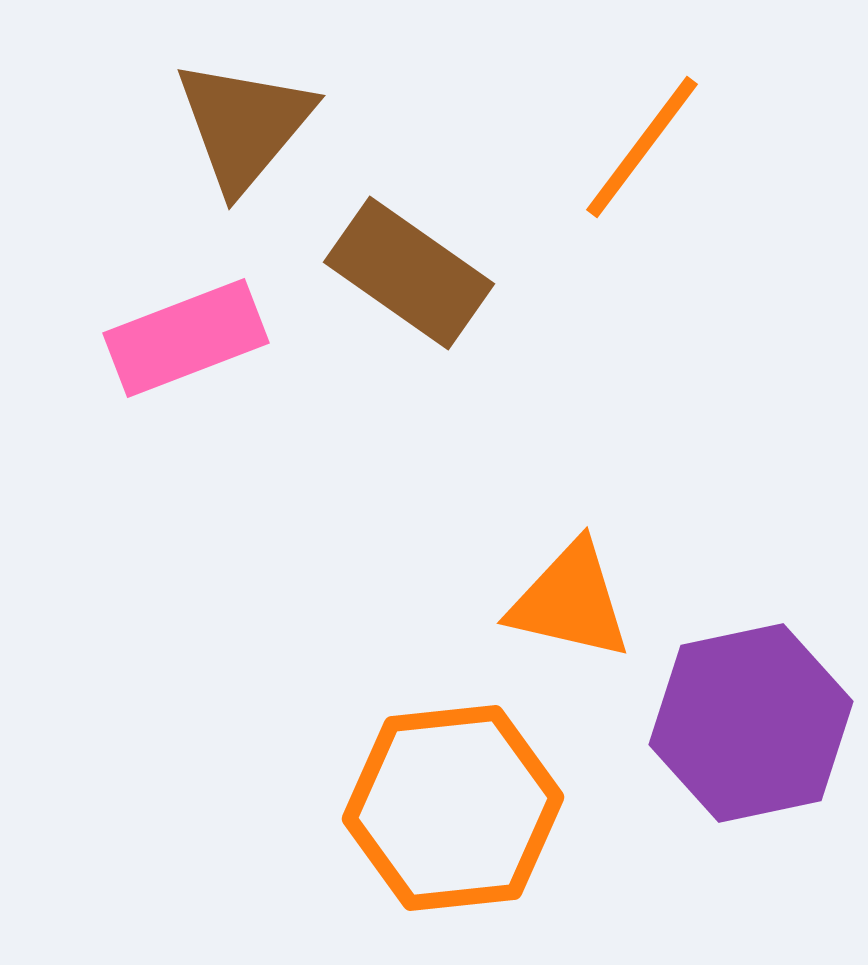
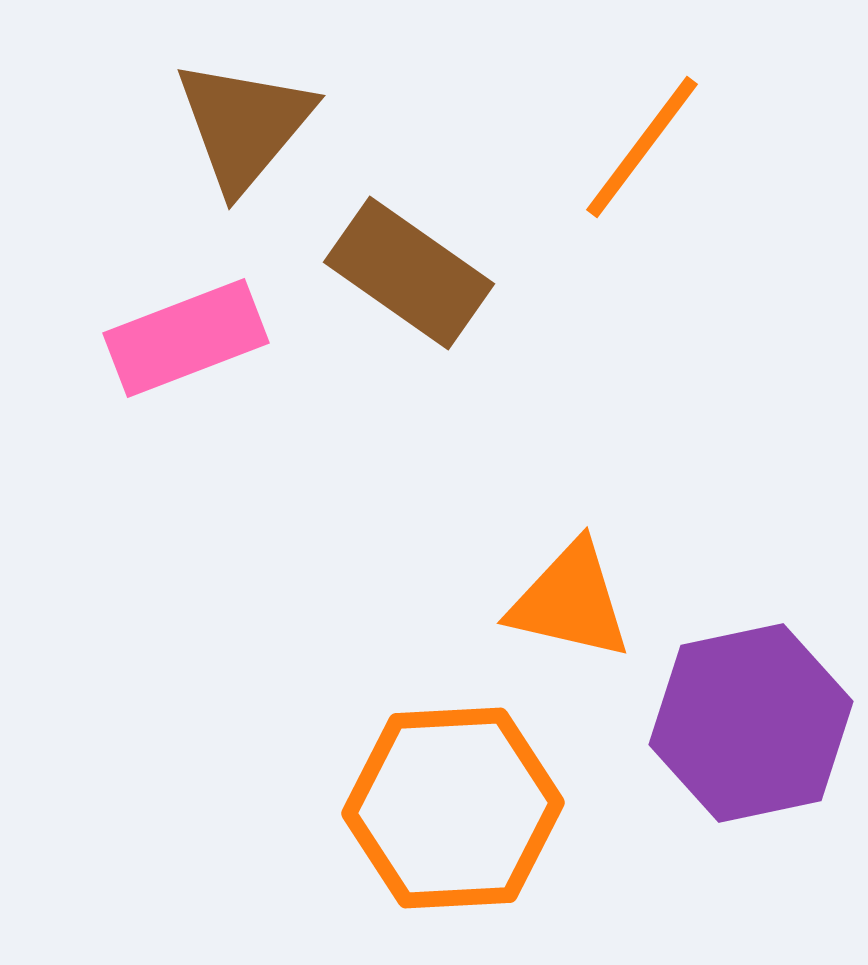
orange hexagon: rotated 3 degrees clockwise
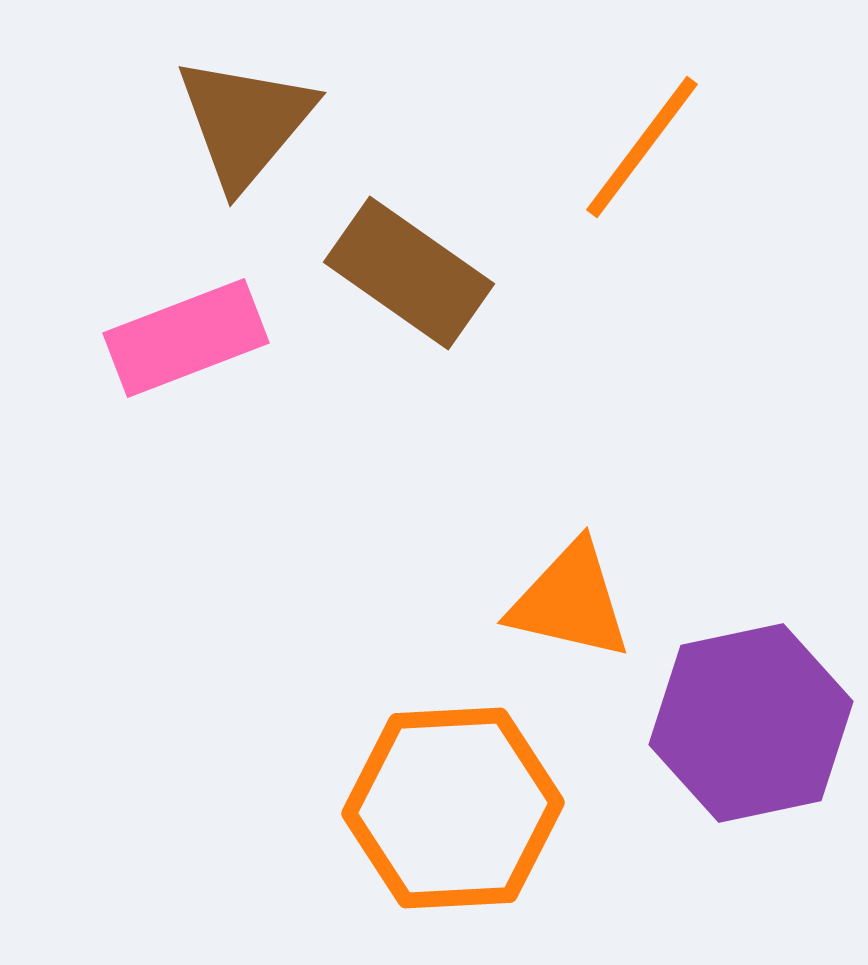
brown triangle: moved 1 px right, 3 px up
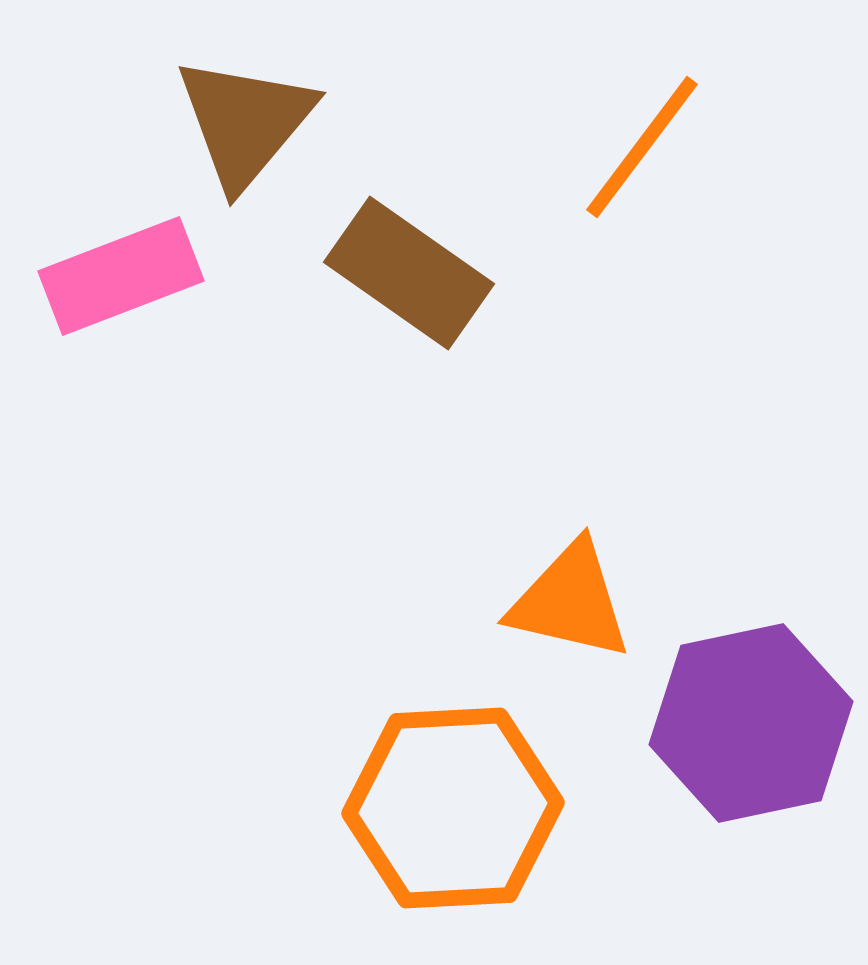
pink rectangle: moved 65 px left, 62 px up
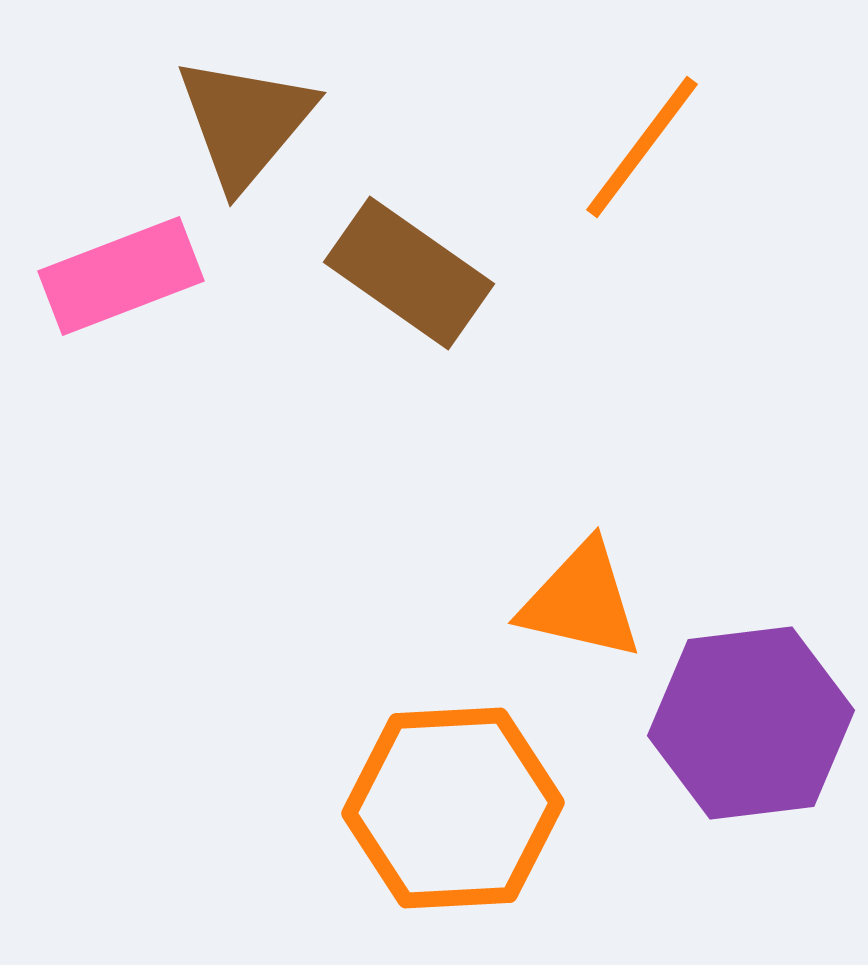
orange triangle: moved 11 px right
purple hexagon: rotated 5 degrees clockwise
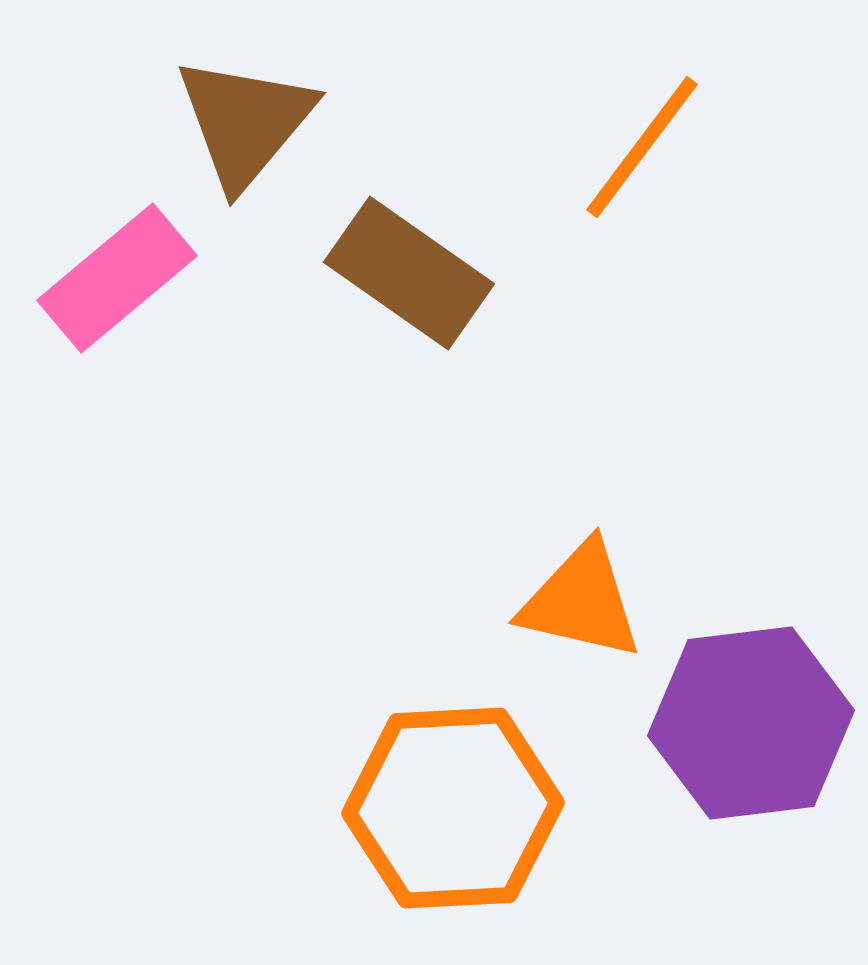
pink rectangle: moved 4 px left, 2 px down; rotated 19 degrees counterclockwise
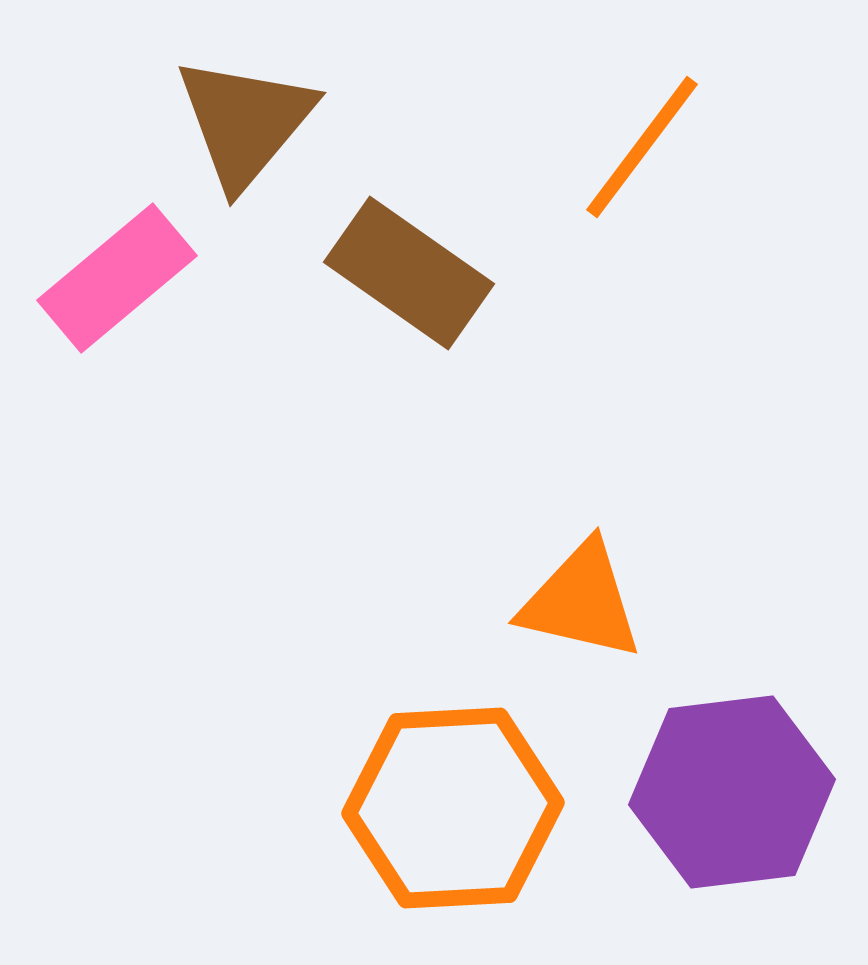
purple hexagon: moved 19 px left, 69 px down
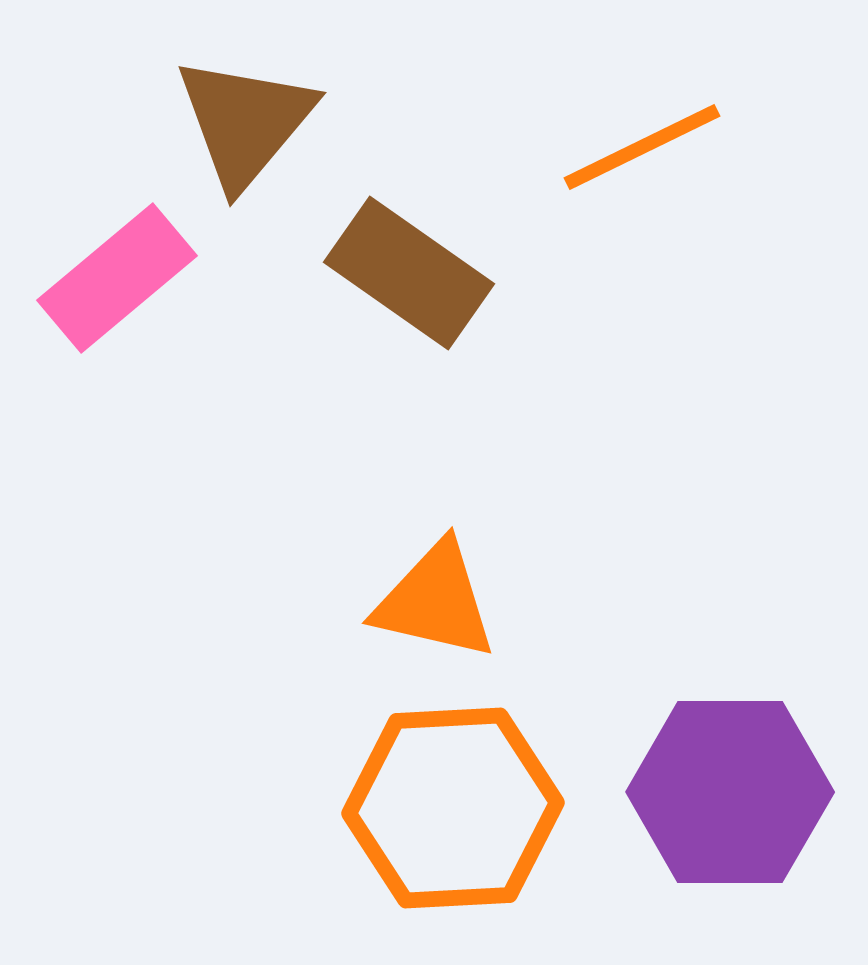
orange line: rotated 27 degrees clockwise
orange triangle: moved 146 px left
purple hexagon: moved 2 px left; rotated 7 degrees clockwise
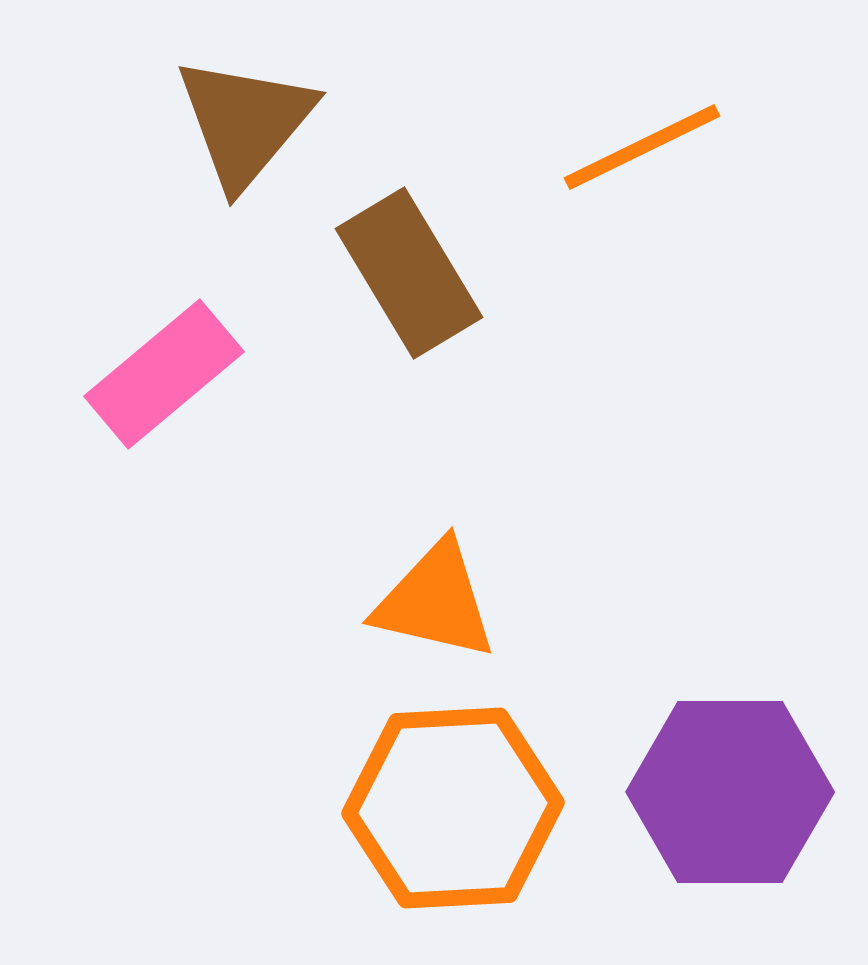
brown rectangle: rotated 24 degrees clockwise
pink rectangle: moved 47 px right, 96 px down
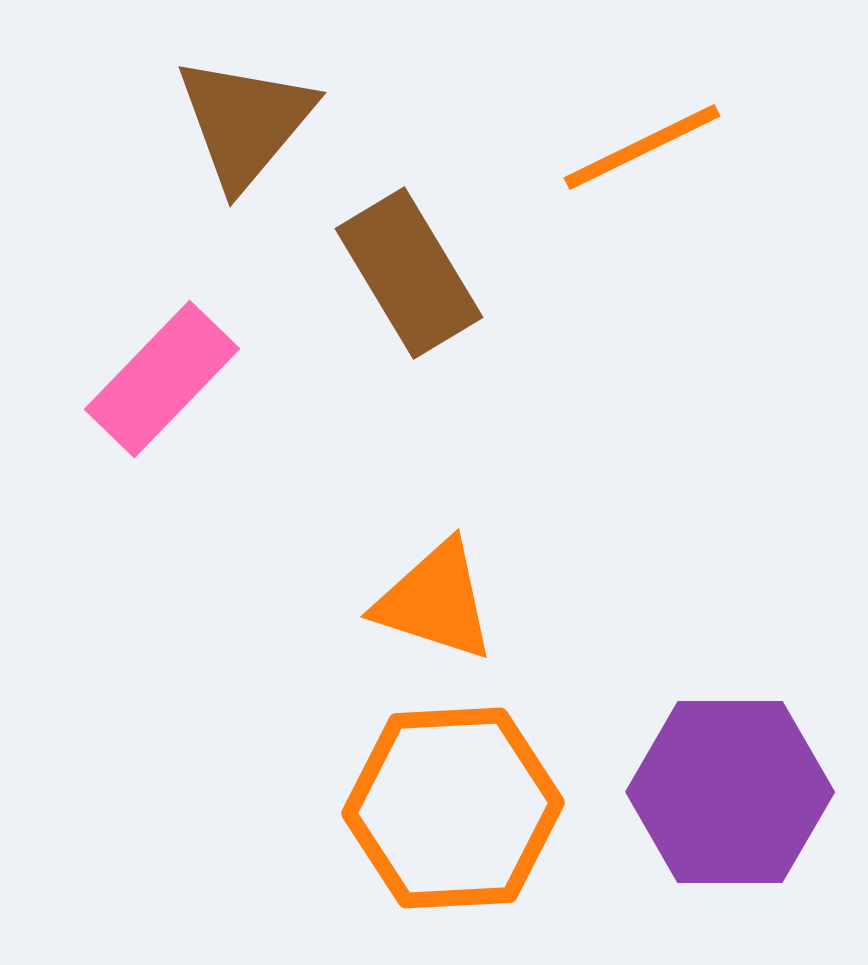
pink rectangle: moved 2 px left, 5 px down; rotated 6 degrees counterclockwise
orange triangle: rotated 5 degrees clockwise
